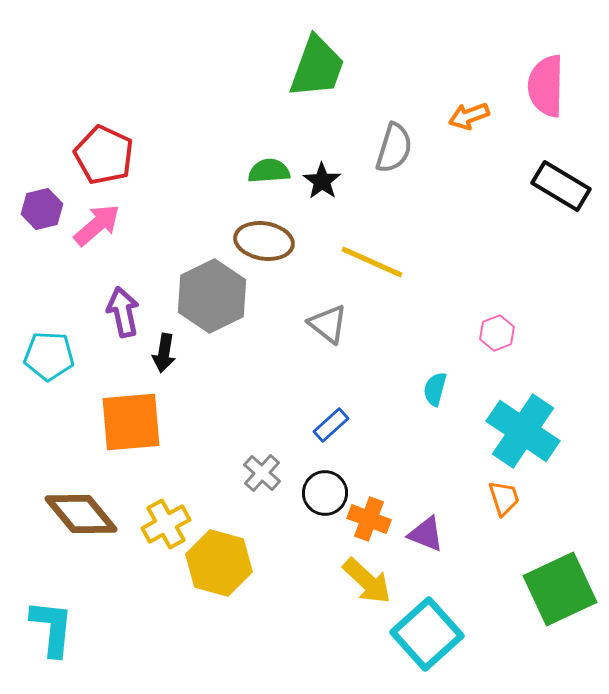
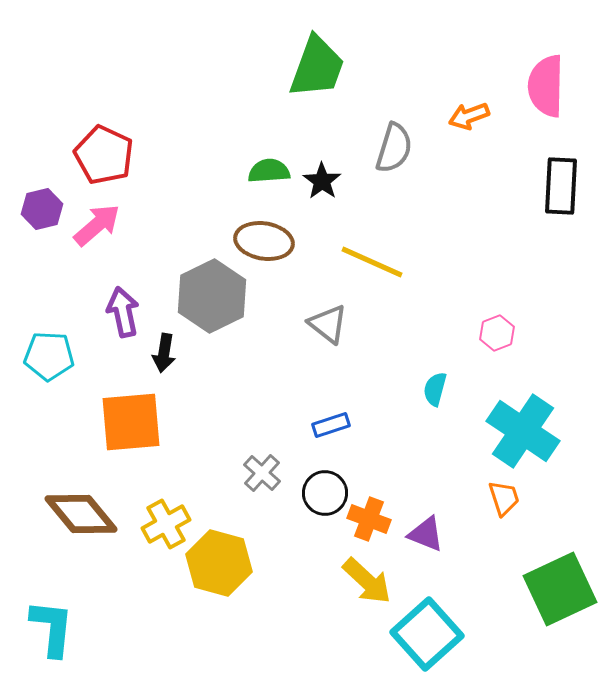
black rectangle: rotated 62 degrees clockwise
blue rectangle: rotated 24 degrees clockwise
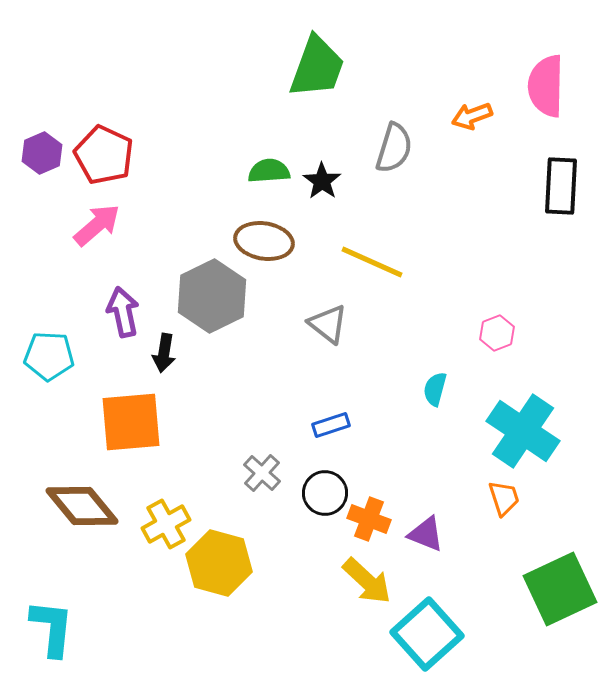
orange arrow: moved 3 px right
purple hexagon: moved 56 px up; rotated 9 degrees counterclockwise
brown diamond: moved 1 px right, 8 px up
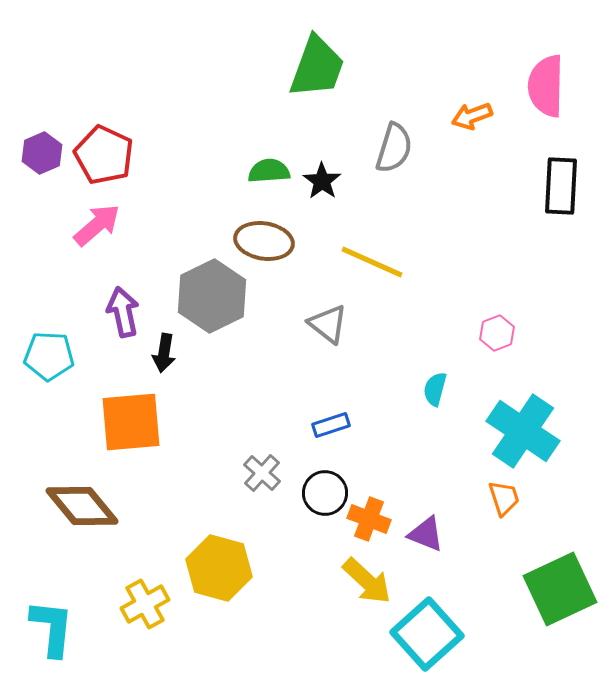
yellow cross: moved 21 px left, 80 px down
yellow hexagon: moved 5 px down
